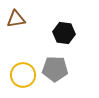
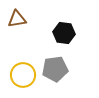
brown triangle: moved 1 px right
gray pentagon: rotated 10 degrees counterclockwise
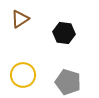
brown triangle: moved 3 px right; rotated 24 degrees counterclockwise
gray pentagon: moved 13 px right, 13 px down; rotated 25 degrees clockwise
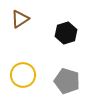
black hexagon: moved 2 px right; rotated 25 degrees counterclockwise
gray pentagon: moved 1 px left, 1 px up
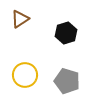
yellow circle: moved 2 px right
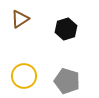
black hexagon: moved 4 px up
yellow circle: moved 1 px left, 1 px down
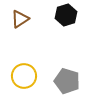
black hexagon: moved 14 px up
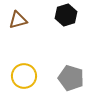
brown triangle: moved 2 px left, 1 px down; rotated 18 degrees clockwise
gray pentagon: moved 4 px right, 3 px up
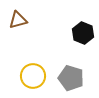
black hexagon: moved 17 px right, 18 px down; rotated 20 degrees counterclockwise
yellow circle: moved 9 px right
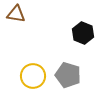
brown triangle: moved 2 px left, 6 px up; rotated 24 degrees clockwise
gray pentagon: moved 3 px left, 3 px up
